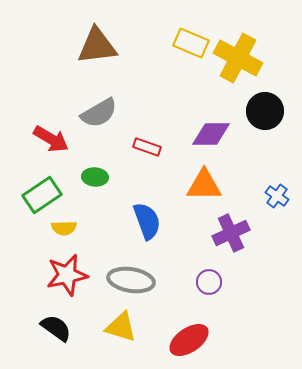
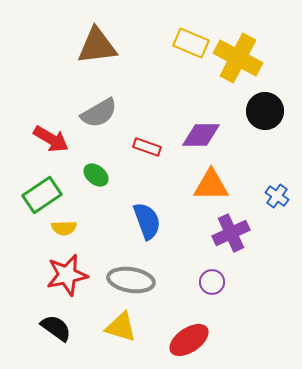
purple diamond: moved 10 px left, 1 px down
green ellipse: moved 1 px right, 2 px up; rotated 35 degrees clockwise
orange triangle: moved 7 px right
purple circle: moved 3 px right
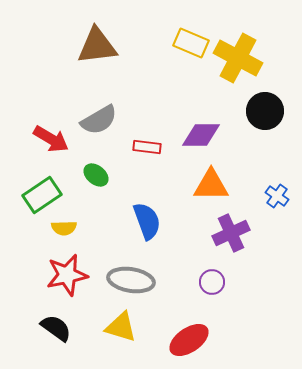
gray semicircle: moved 7 px down
red rectangle: rotated 12 degrees counterclockwise
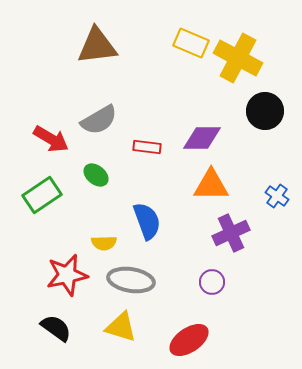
purple diamond: moved 1 px right, 3 px down
yellow semicircle: moved 40 px right, 15 px down
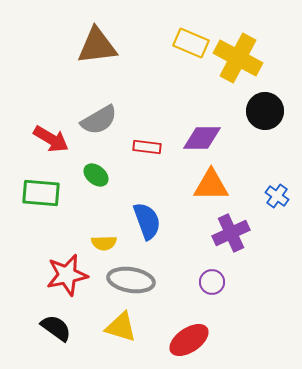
green rectangle: moved 1 px left, 2 px up; rotated 39 degrees clockwise
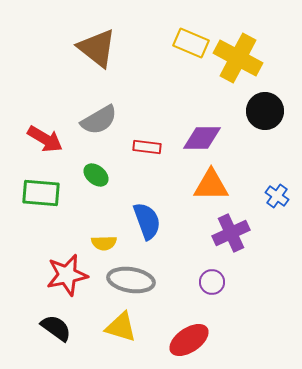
brown triangle: moved 2 px down; rotated 45 degrees clockwise
red arrow: moved 6 px left
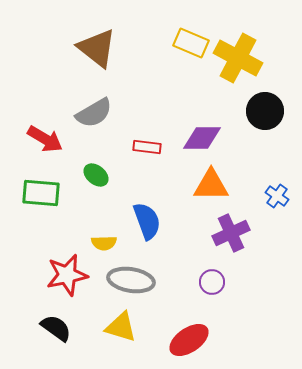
gray semicircle: moved 5 px left, 7 px up
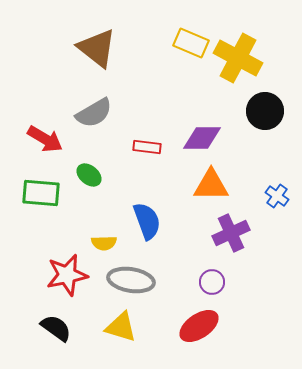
green ellipse: moved 7 px left
red ellipse: moved 10 px right, 14 px up
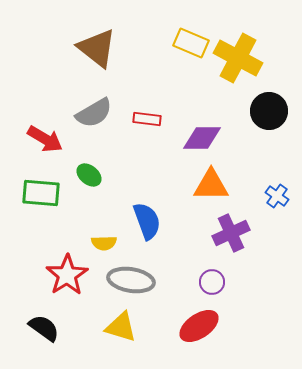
black circle: moved 4 px right
red rectangle: moved 28 px up
red star: rotated 21 degrees counterclockwise
black semicircle: moved 12 px left
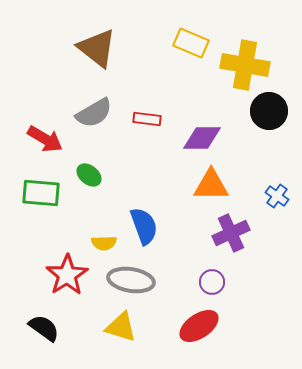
yellow cross: moved 7 px right, 7 px down; rotated 18 degrees counterclockwise
blue semicircle: moved 3 px left, 5 px down
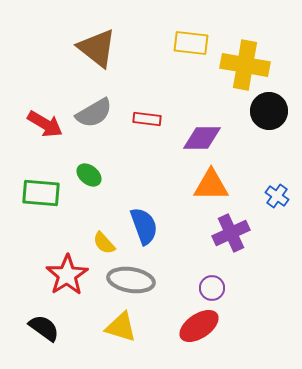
yellow rectangle: rotated 16 degrees counterclockwise
red arrow: moved 15 px up
yellow semicircle: rotated 50 degrees clockwise
purple circle: moved 6 px down
